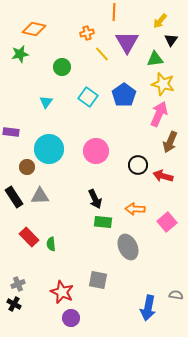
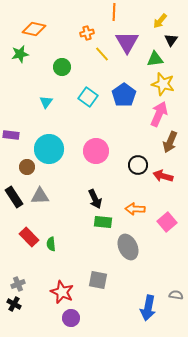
purple rectangle: moved 3 px down
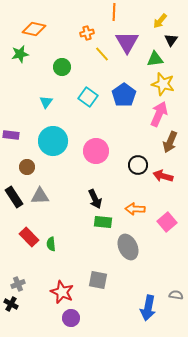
cyan circle: moved 4 px right, 8 px up
black cross: moved 3 px left
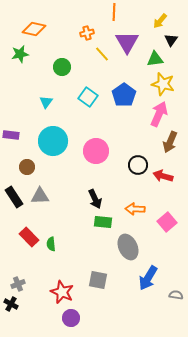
blue arrow: moved 30 px up; rotated 20 degrees clockwise
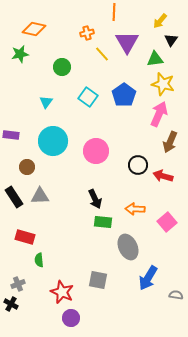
red rectangle: moved 4 px left; rotated 30 degrees counterclockwise
green semicircle: moved 12 px left, 16 px down
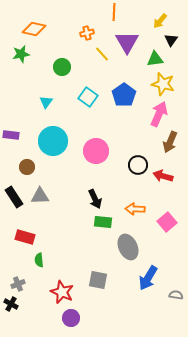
green star: moved 1 px right
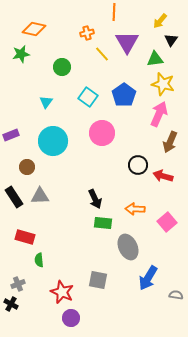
purple rectangle: rotated 28 degrees counterclockwise
pink circle: moved 6 px right, 18 px up
green rectangle: moved 1 px down
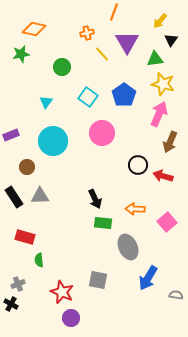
orange line: rotated 18 degrees clockwise
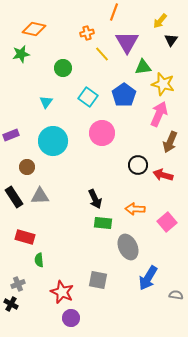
green triangle: moved 12 px left, 8 px down
green circle: moved 1 px right, 1 px down
red arrow: moved 1 px up
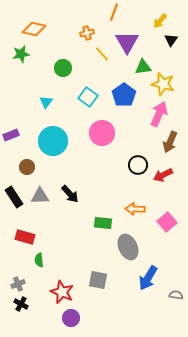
red arrow: rotated 42 degrees counterclockwise
black arrow: moved 25 px left, 5 px up; rotated 18 degrees counterclockwise
black cross: moved 10 px right
